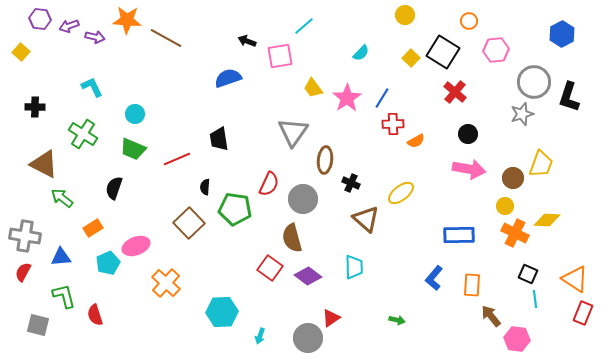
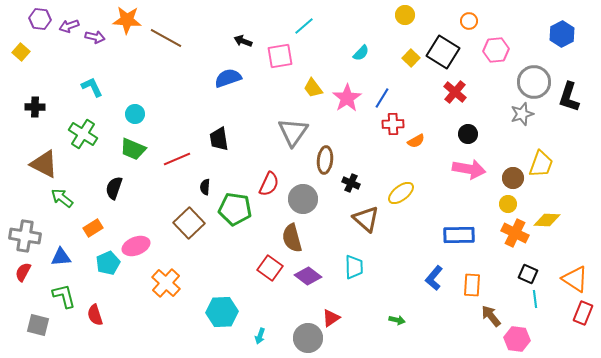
black arrow at (247, 41): moved 4 px left
yellow circle at (505, 206): moved 3 px right, 2 px up
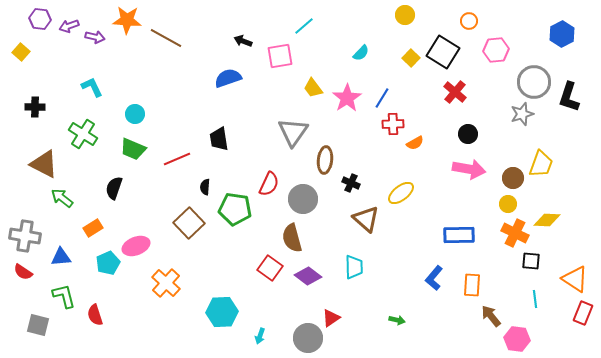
orange semicircle at (416, 141): moved 1 px left, 2 px down
red semicircle at (23, 272): rotated 84 degrees counterclockwise
black square at (528, 274): moved 3 px right, 13 px up; rotated 18 degrees counterclockwise
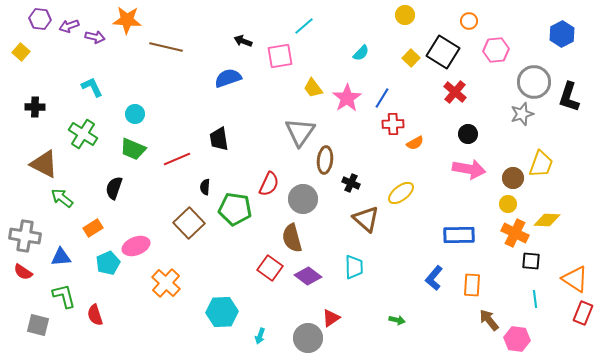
brown line at (166, 38): moved 9 px down; rotated 16 degrees counterclockwise
gray triangle at (293, 132): moved 7 px right
brown arrow at (491, 316): moved 2 px left, 4 px down
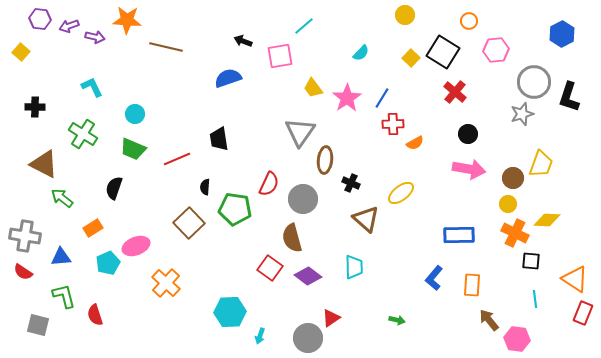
cyan hexagon at (222, 312): moved 8 px right
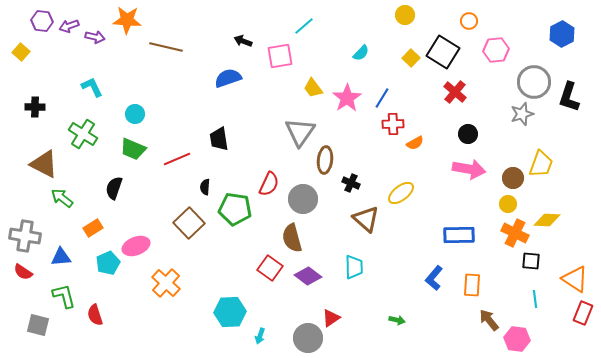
purple hexagon at (40, 19): moved 2 px right, 2 px down
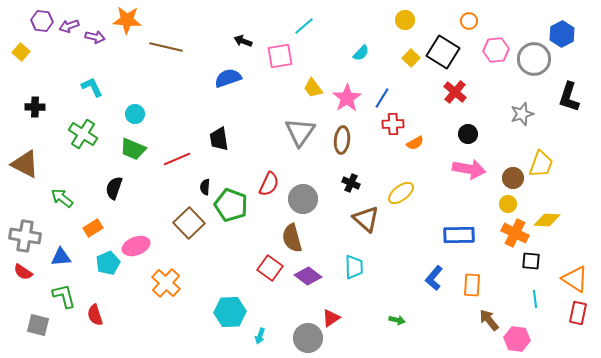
yellow circle at (405, 15): moved 5 px down
gray circle at (534, 82): moved 23 px up
brown ellipse at (325, 160): moved 17 px right, 20 px up
brown triangle at (44, 164): moved 19 px left
green pentagon at (235, 209): moved 4 px left, 4 px up; rotated 12 degrees clockwise
red rectangle at (583, 313): moved 5 px left; rotated 10 degrees counterclockwise
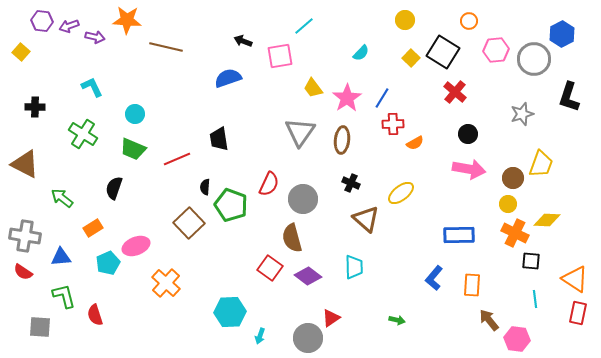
gray square at (38, 325): moved 2 px right, 2 px down; rotated 10 degrees counterclockwise
